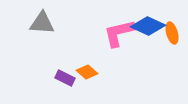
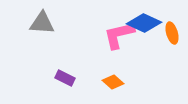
blue diamond: moved 4 px left, 3 px up
pink L-shape: moved 2 px down
orange diamond: moved 26 px right, 10 px down
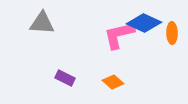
orange ellipse: rotated 15 degrees clockwise
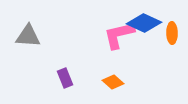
gray triangle: moved 14 px left, 13 px down
purple rectangle: rotated 42 degrees clockwise
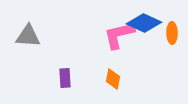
purple rectangle: rotated 18 degrees clockwise
orange diamond: moved 3 px up; rotated 60 degrees clockwise
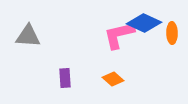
orange diamond: rotated 60 degrees counterclockwise
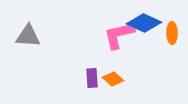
purple rectangle: moved 27 px right
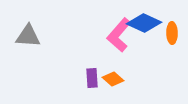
pink L-shape: rotated 36 degrees counterclockwise
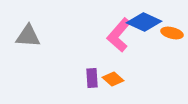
blue diamond: moved 1 px up
orange ellipse: rotated 75 degrees counterclockwise
